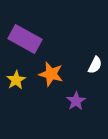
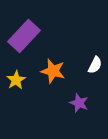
purple rectangle: moved 1 px left, 3 px up; rotated 76 degrees counterclockwise
orange star: moved 2 px right, 3 px up
purple star: moved 3 px right, 2 px down; rotated 18 degrees counterclockwise
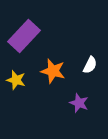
white semicircle: moved 5 px left
yellow star: rotated 24 degrees counterclockwise
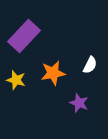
orange star: moved 2 px down; rotated 25 degrees counterclockwise
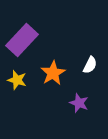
purple rectangle: moved 2 px left, 4 px down
orange star: rotated 20 degrees counterclockwise
yellow star: moved 1 px right
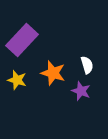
white semicircle: moved 3 px left; rotated 42 degrees counterclockwise
orange star: rotated 25 degrees counterclockwise
purple star: moved 2 px right, 12 px up
